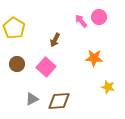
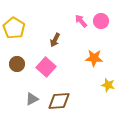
pink circle: moved 2 px right, 4 px down
yellow star: moved 2 px up
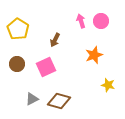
pink arrow: rotated 24 degrees clockwise
yellow pentagon: moved 4 px right, 1 px down
orange star: moved 3 px up; rotated 24 degrees counterclockwise
pink square: rotated 24 degrees clockwise
brown diamond: rotated 20 degrees clockwise
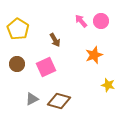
pink arrow: rotated 24 degrees counterclockwise
brown arrow: rotated 56 degrees counterclockwise
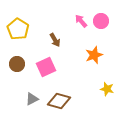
yellow star: moved 1 px left, 4 px down
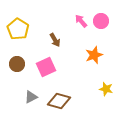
yellow star: moved 1 px left
gray triangle: moved 1 px left, 2 px up
